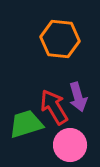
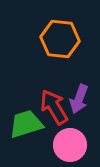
purple arrow: moved 1 px right, 2 px down; rotated 36 degrees clockwise
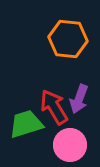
orange hexagon: moved 8 px right
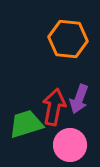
red arrow: rotated 42 degrees clockwise
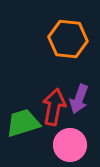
green trapezoid: moved 3 px left, 1 px up
